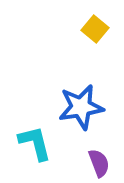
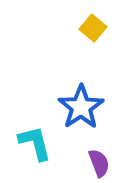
yellow square: moved 2 px left, 1 px up
blue star: rotated 24 degrees counterclockwise
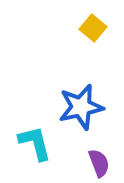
blue star: rotated 21 degrees clockwise
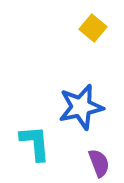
cyan L-shape: rotated 9 degrees clockwise
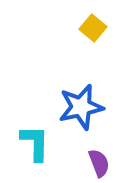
cyan L-shape: rotated 6 degrees clockwise
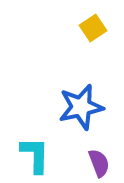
yellow square: rotated 16 degrees clockwise
cyan L-shape: moved 12 px down
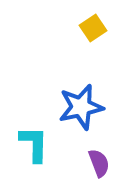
cyan L-shape: moved 1 px left, 11 px up
